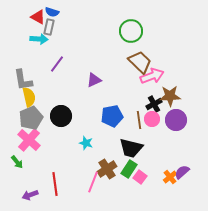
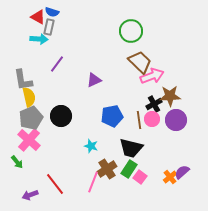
cyan star: moved 5 px right, 3 px down
red line: rotated 30 degrees counterclockwise
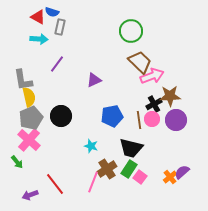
gray rectangle: moved 11 px right
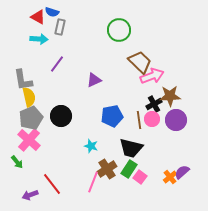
green circle: moved 12 px left, 1 px up
red line: moved 3 px left
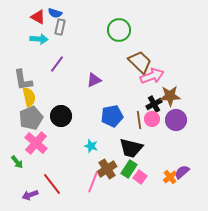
blue semicircle: moved 3 px right, 1 px down
pink cross: moved 7 px right, 3 px down
